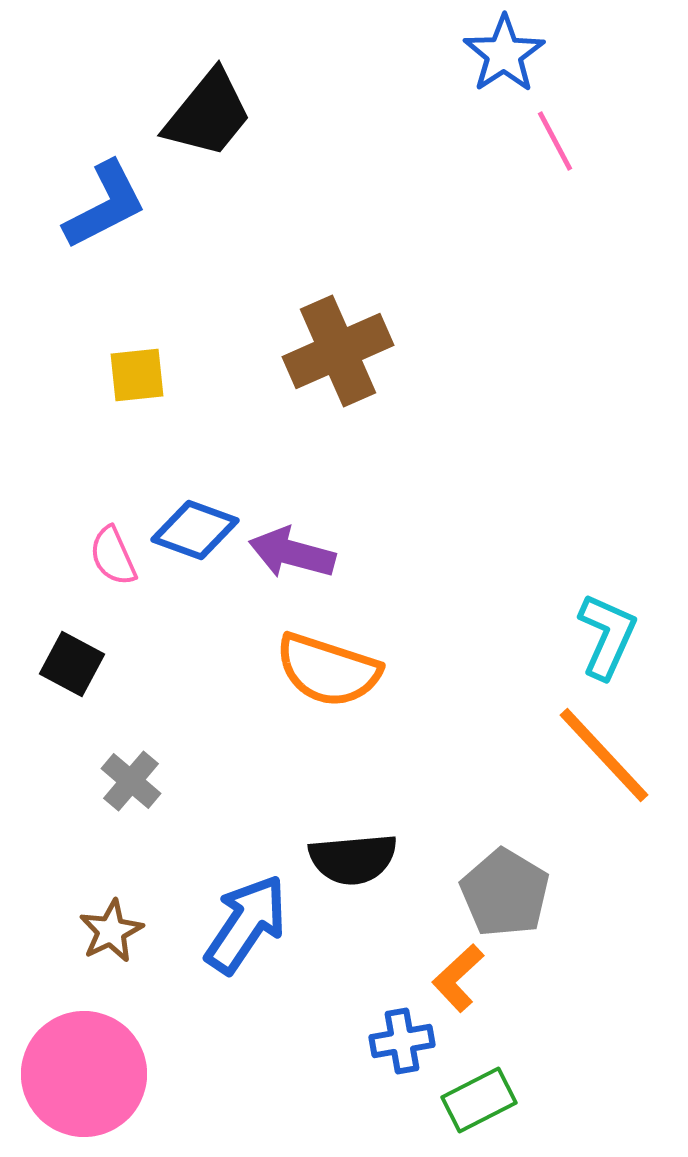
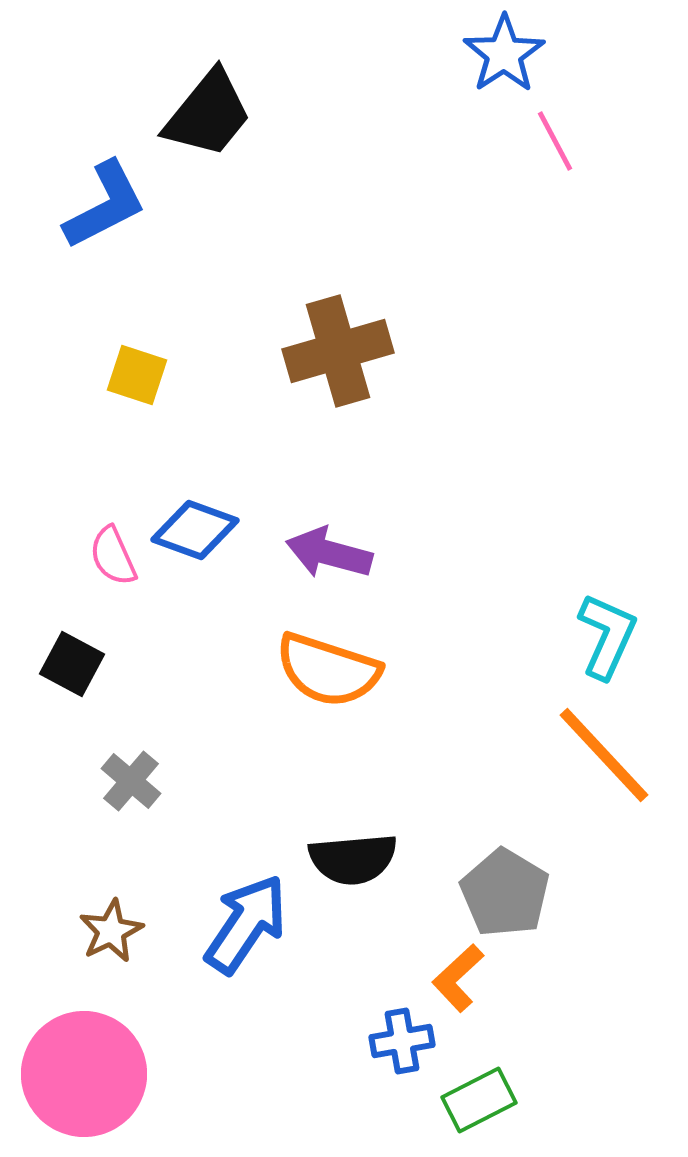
brown cross: rotated 8 degrees clockwise
yellow square: rotated 24 degrees clockwise
purple arrow: moved 37 px right
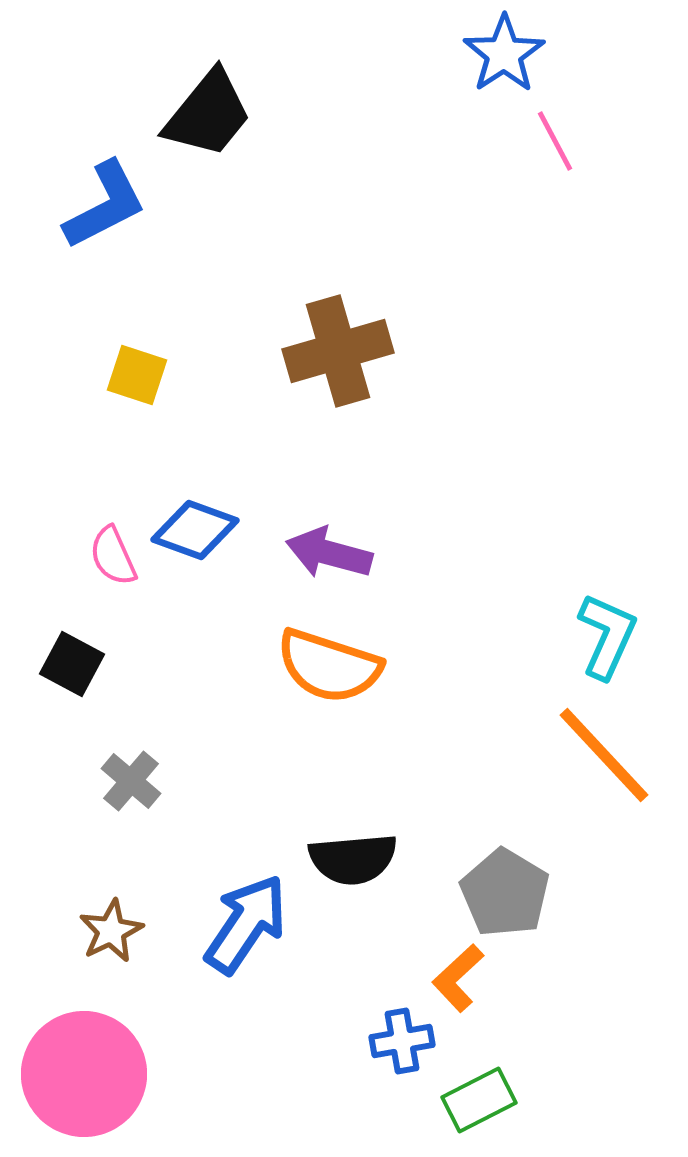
orange semicircle: moved 1 px right, 4 px up
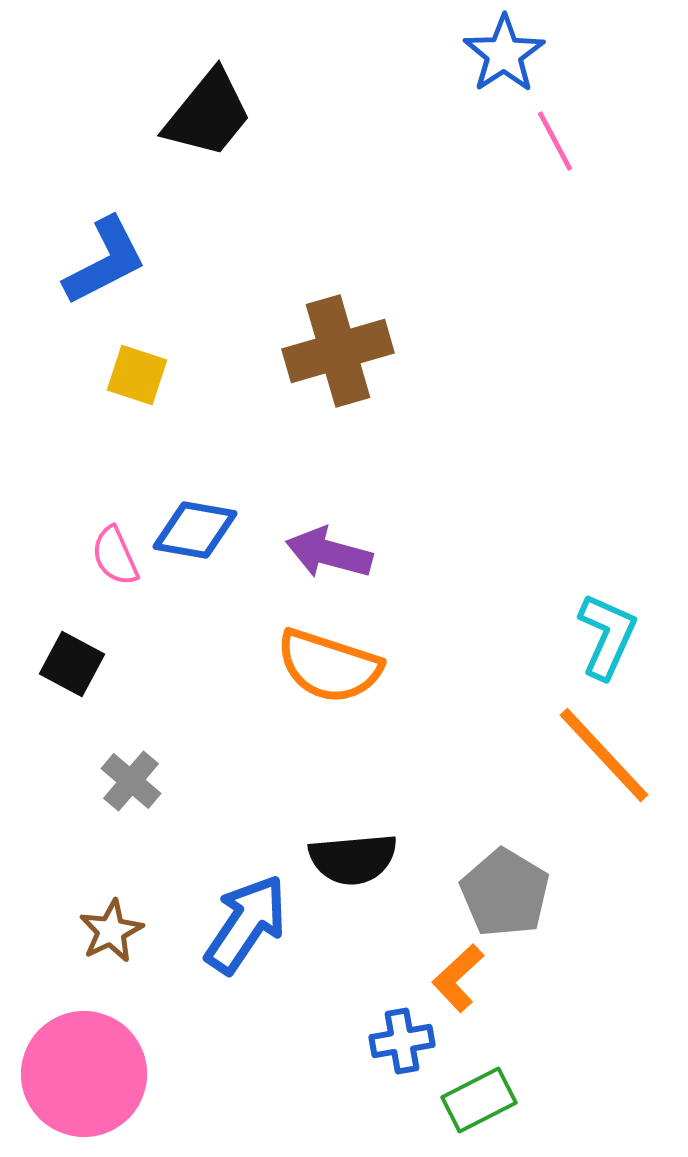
blue L-shape: moved 56 px down
blue diamond: rotated 10 degrees counterclockwise
pink semicircle: moved 2 px right
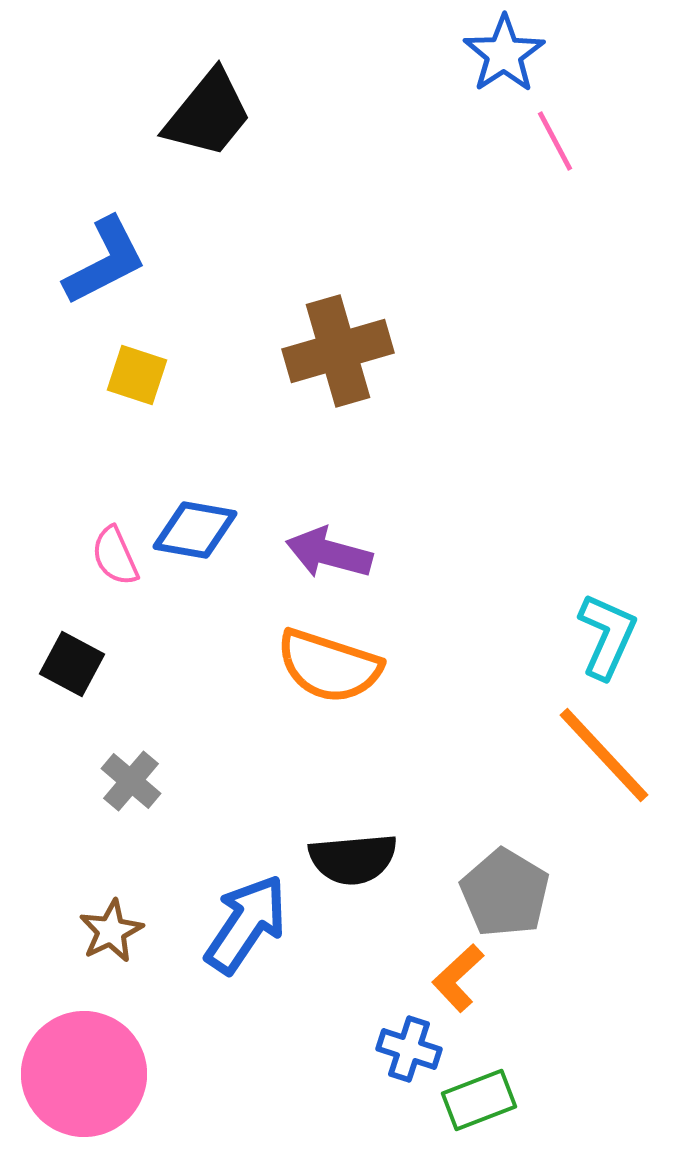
blue cross: moved 7 px right, 8 px down; rotated 28 degrees clockwise
green rectangle: rotated 6 degrees clockwise
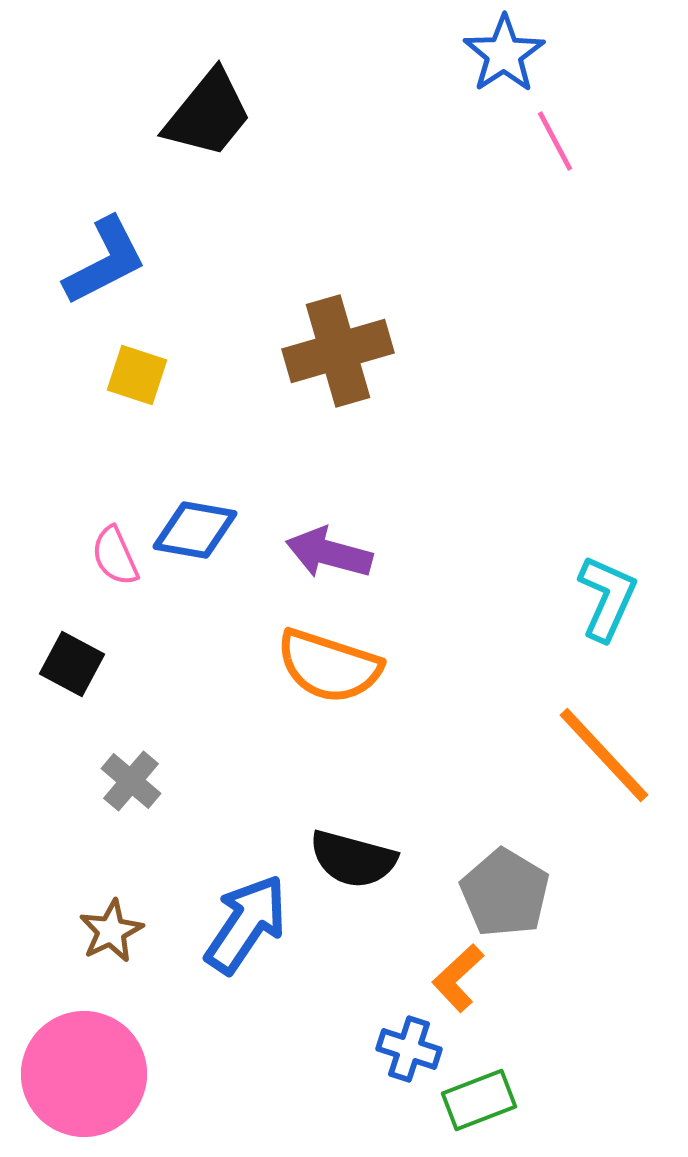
cyan L-shape: moved 38 px up
black semicircle: rotated 20 degrees clockwise
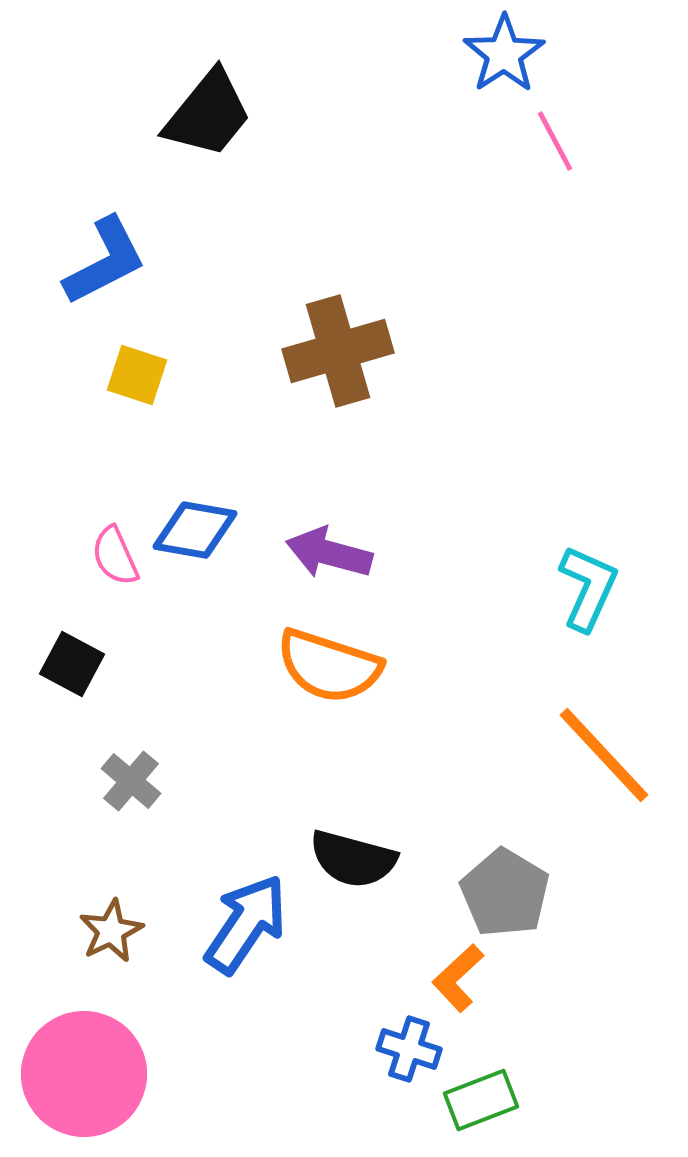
cyan L-shape: moved 19 px left, 10 px up
green rectangle: moved 2 px right
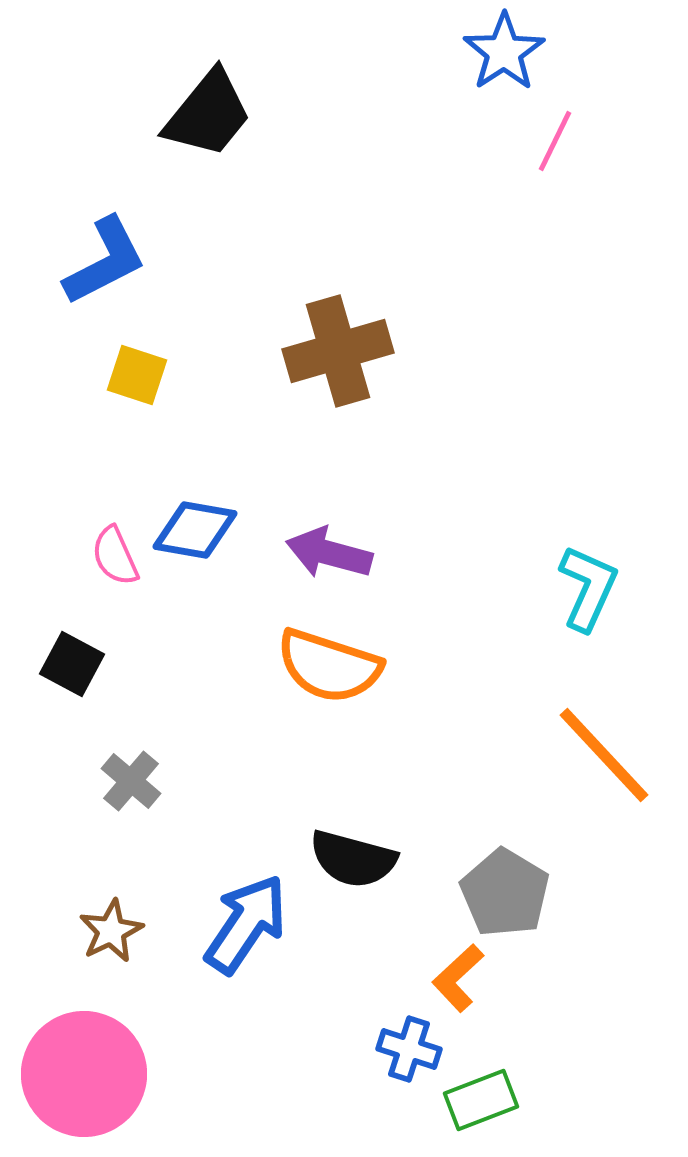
blue star: moved 2 px up
pink line: rotated 54 degrees clockwise
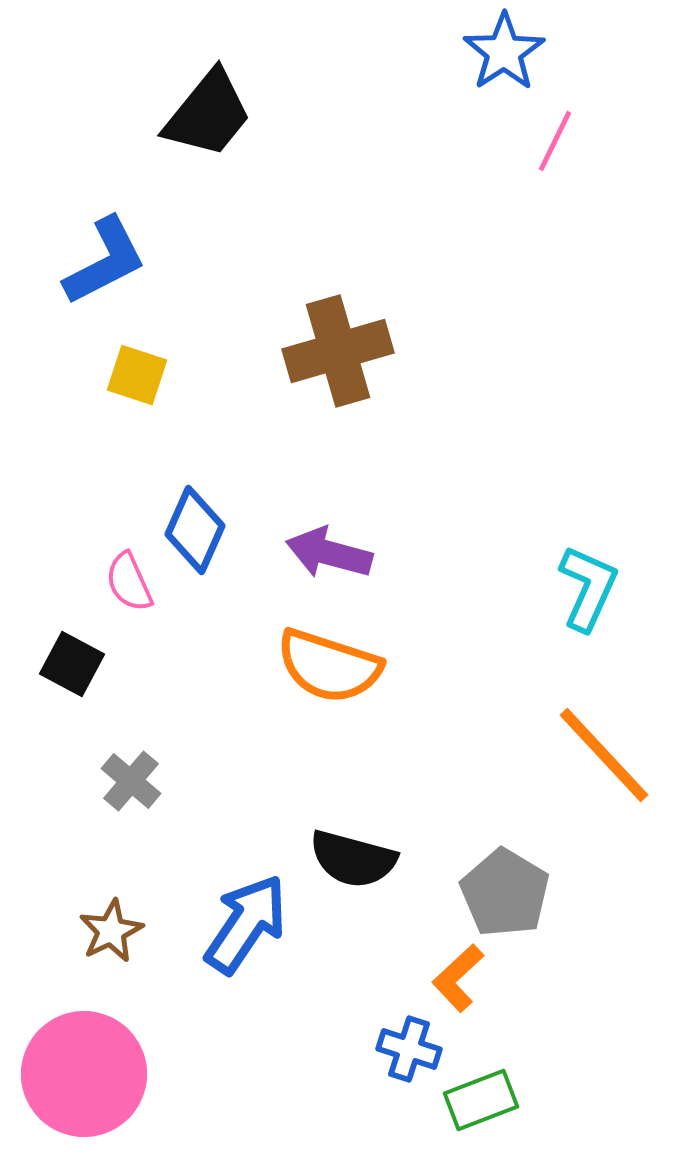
blue diamond: rotated 76 degrees counterclockwise
pink semicircle: moved 14 px right, 26 px down
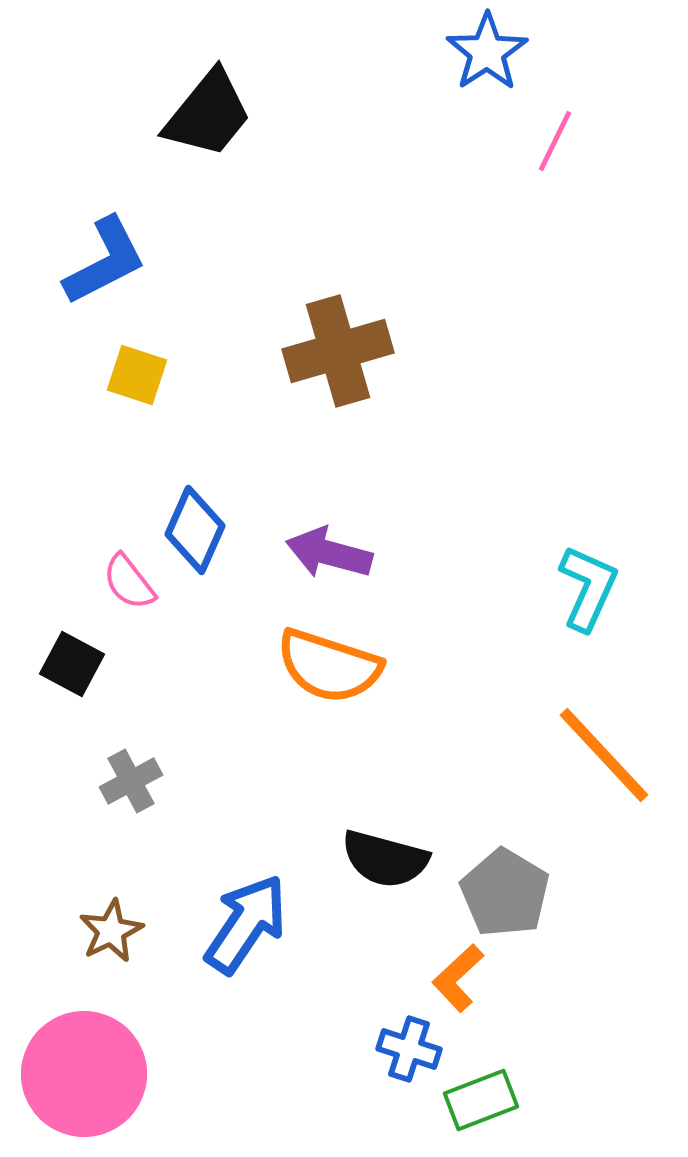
blue star: moved 17 px left
pink semicircle: rotated 14 degrees counterclockwise
gray cross: rotated 22 degrees clockwise
black semicircle: moved 32 px right
